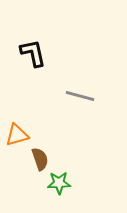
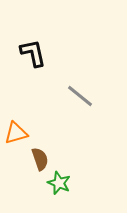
gray line: rotated 24 degrees clockwise
orange triangle: moved 1 px left, 2 px up
green star: rotated 25 degrees clockwise
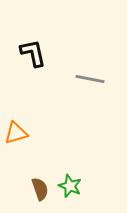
gray line: moved 10 px right, 17 px up; rotated 28 degrees counterclockwise
brown semicircle: moved 30 px down
green star: moved 11 px right, 3 px down
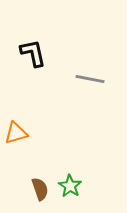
green star: rotated 10 degrees clockwise
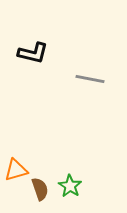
black L-shape: rotated 116 degrees clockwise
orange triangle: moved 37 px down
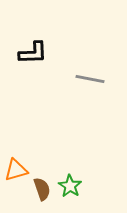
black L-shape: rotated 16 degrees counterclockwise
brown semicircle: moved 2 px right
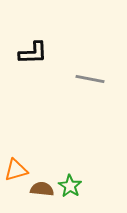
brown semicircle: rotated 65 degrees counterclockwise
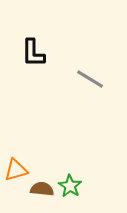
black L-shape: rotated 92 degrees clockwise
gray line: rotated 20 degrees clockwise
